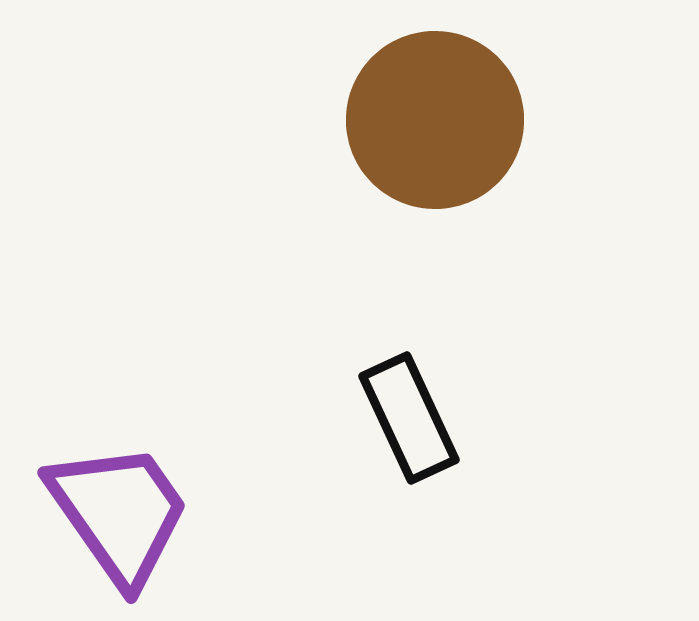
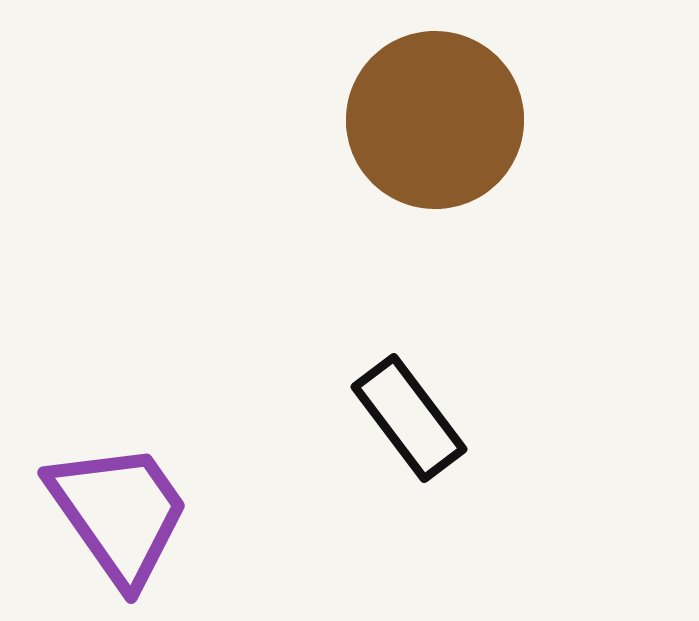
black rectangle: rotated 12 degrees counterclockwise
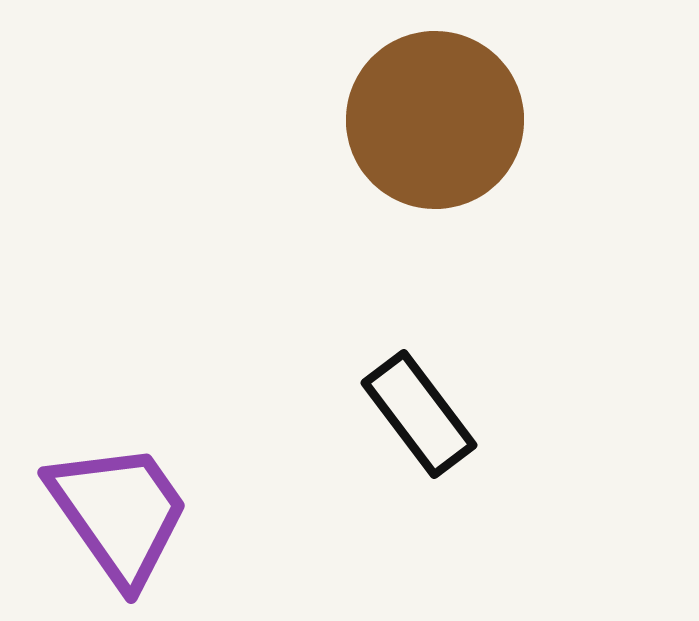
black rectangle: moved 10 px right, 4 px up
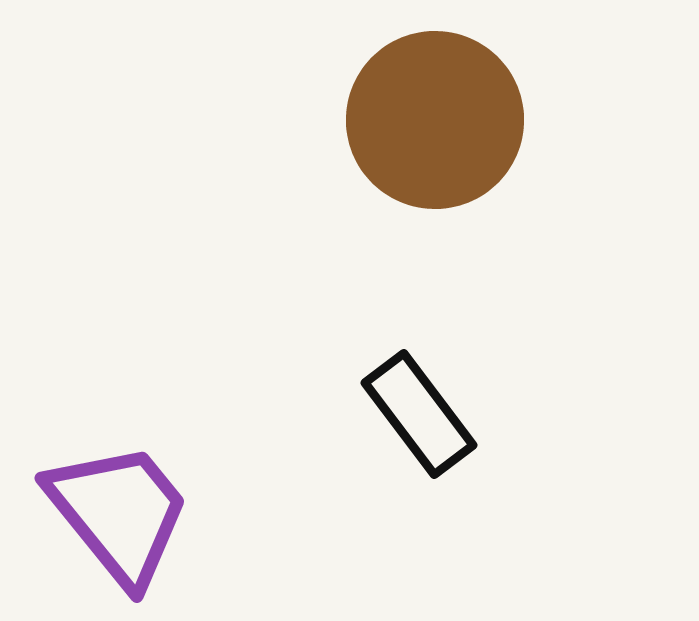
purple trapezoid: rotated 4 degrees counterclockwise
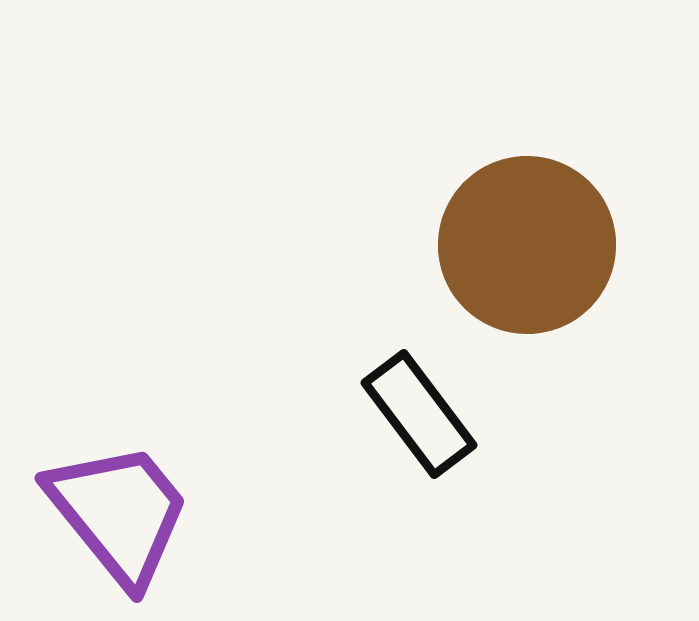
brown circle: moved 92 px right, 125 px down
